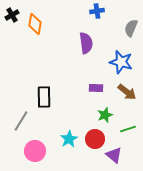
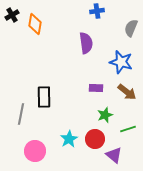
gray line: moved 7 px up; rotated 20 degrees counterclockwise
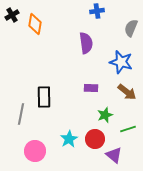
purple rectangle: moved 5 px left
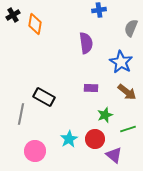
blue cross: moved 2 px right, 1 px up
black cross: moved 1 px right
blue star: rotated 15 degrees clockwise
black rectangle: rotated 60 degrees counterclockwise
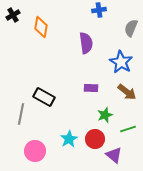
orange diamond: moved 6 px right, 3 px down
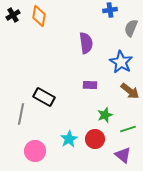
blue cross: moved 11 px right
orange diamond: moved 2 px left, 11 px up
purple rectangle: moved 1 px left, 3 px up
brown arrow: moved 3 px right, 1 px up
purple triangle: moved 9 px right
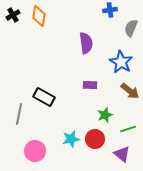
gray line: moved 2 px left
cyan star: moved 2 px right; rotated 18 degrees clockwise
purple triangle: moved 1 px left, 1 px up
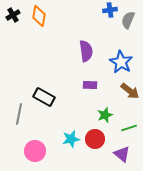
gray semicircle: moved 3 px left, 8 px up
purple semicircle: moved 8 px down
green line: moved 1 px right, 1 px up
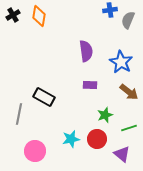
brown arrow: moved 1 px left, 1 px down
red circle: moved 2 px right
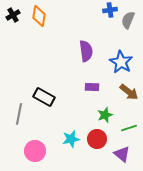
purple rectangle: moved 2 px right, 2 px down
